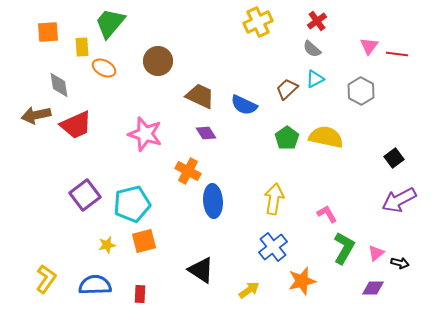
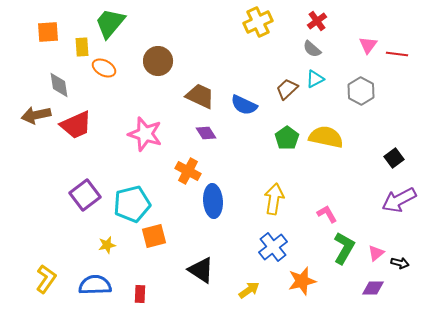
pink triangle at (369, 46): moved 1 px left, 1 px up
orange square at (144, 241): moved 10 px right, 5 px up
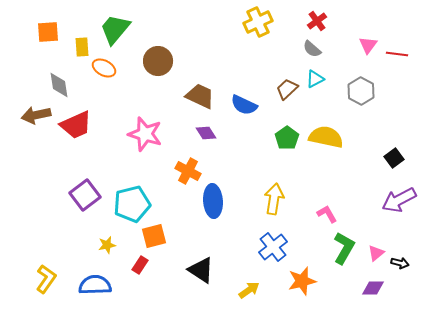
green trapezoid at (110, 23): moved 5 px right, 6 px down
red rectangle at (140, 294): moved 29 px up; rotated 30 degrees clockwise
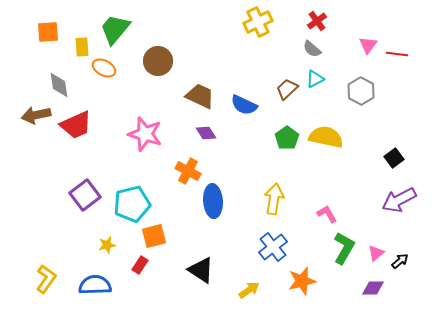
black arrow at (400, 263): moved 2 px up; rotated 54 degrees counterclockwise
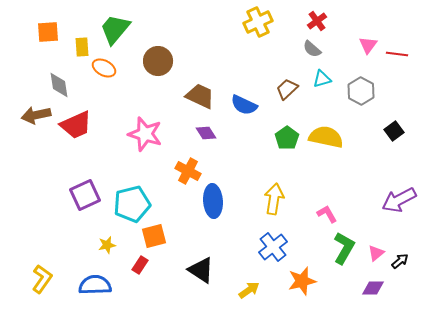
cyan triangle at (315, 79): moved 7 px right; rotated 12 degrees clockwise
black square at (394, 158): moved 27 px up
purple square at (85, 195): rotated 12 degrees clockwise
yellow L-shape at (46, 279): moved 4 px left
